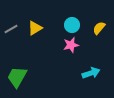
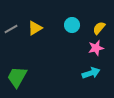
pink star: moved 25 px right, 3 px down
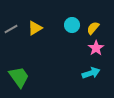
yellow semicircle: moved 6 px left
pink star: rotated 21 degrees counterclockwise
green trapezoid: moved 2 px right; rotated 115 degrees clockwise
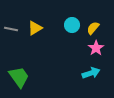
gray line: rotated 40 degrees clockwise
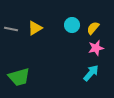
pink star: rotated 21 degrees clockwise
cyan arrow: rotated 30 degrees counterclockwise
green trapezoid: rotated 110 degrees clockwise
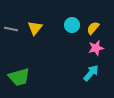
yellow triangle: rotated 21 degrees counterclockwise
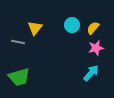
gray line: moved 7 px right, 13 px down
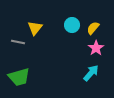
pink star: rotated 21 degrees counterclockwise
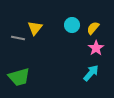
gray line: moved 4 px up
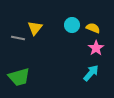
yellow semicircle: rotated 72 degrees clockwise
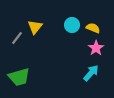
yellow triangle: moved 1 px up
gray line: moved 1 px left; rotated 64 degrees counterclockwise
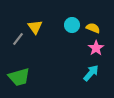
yellow triangle: rotated 14 degrees counterclockwise
gray line: moved 1 px right, 1 px down
